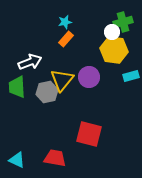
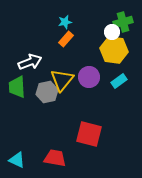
cyan rectangle: moved 12 px left, 5 px down; rotated 21 degrees counterclockwise
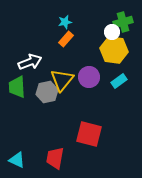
red trapezoid: rotated 90 degrees counterclockwise
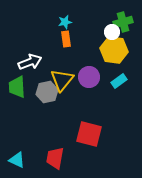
orange rectangle: rotated 49 degrees counterclockwise
